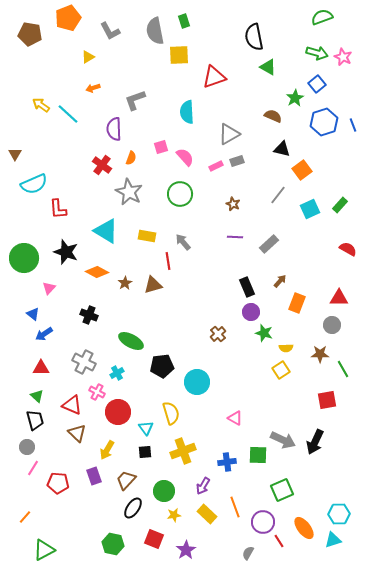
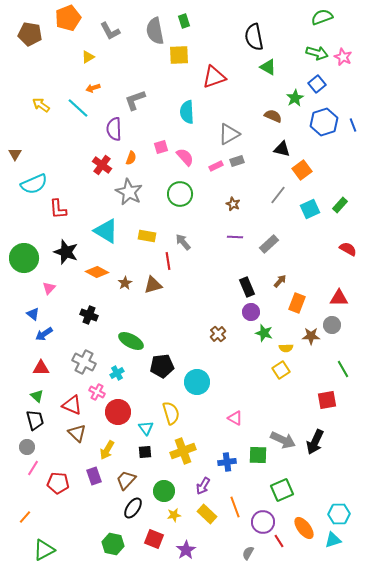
cyan line at (68, 114): moved 10 px right, 6 px up
brown star at (320, 354): moved 9 px left, 18 px up
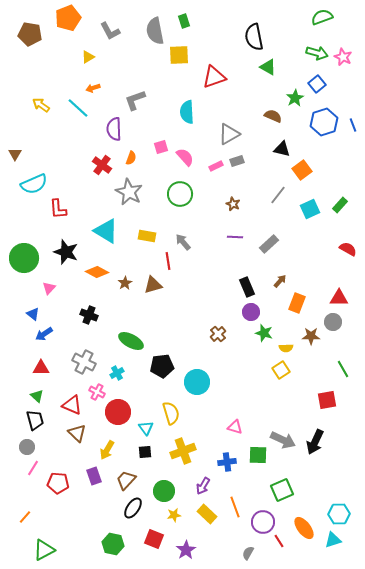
gray circle at (332, 325): moved 1 px right, 3 px up
pink triangle at (235, 418): moved 9 px down; rotated 14 degrees counterclockwise
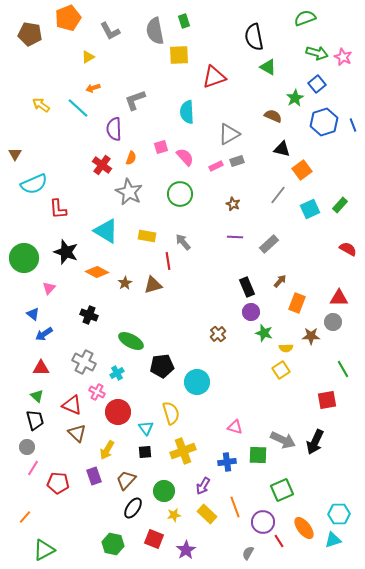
green semicircle at (322, 17): moved 17 px left, 1 px down
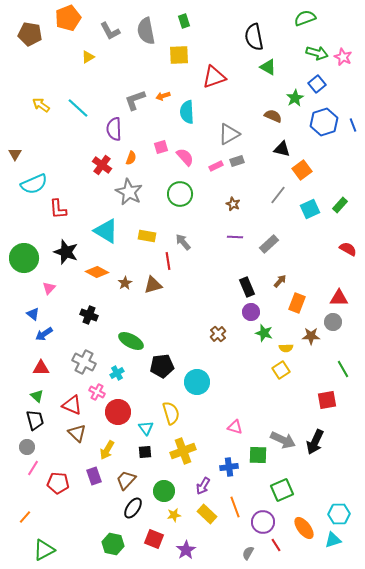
gray semicircle at (155, 31): moved 9 px left
orange arrow at (93, 88): moved 70 px right, 8 px down
blue cross at (227, 462): moved 2 px right, 5 px down
red line at (279, 541): moved 3 px left, 4 px down
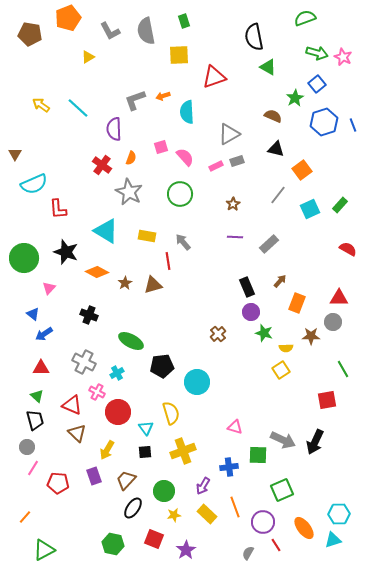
black triangle at (282, 149): moved 6 px left
brown star at (233, 204): rotated 16 degrees clockwise
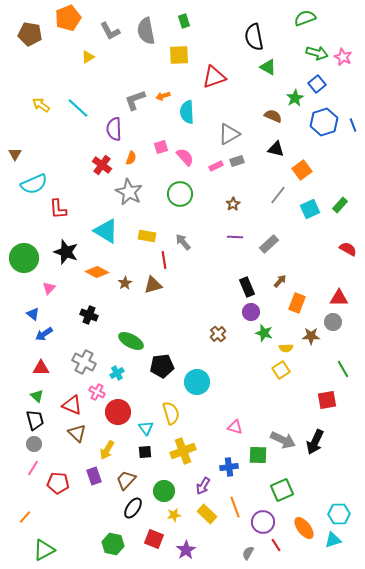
red line at (168, 261): moved 4 px left, 1 px up
gray circle at (27, 447): moved 7 px right, 3 px up
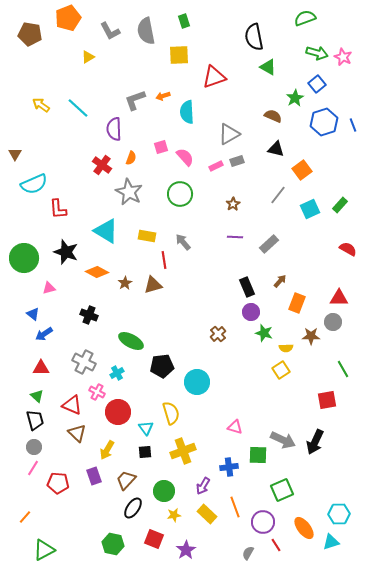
pink triangle at (49, 288): rotated 32 degrees clockwise
gray circle at (34, 444): moved 3 px down
cyan triangle at (333, 540): moved 2 px left, 2 px down
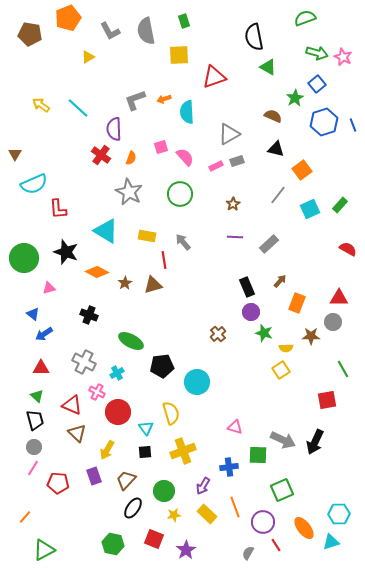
orange arrow at (163, 96): moved 1 px right, 3 px down
red cross at (102, 165): moved 1 px left, 10 px up
